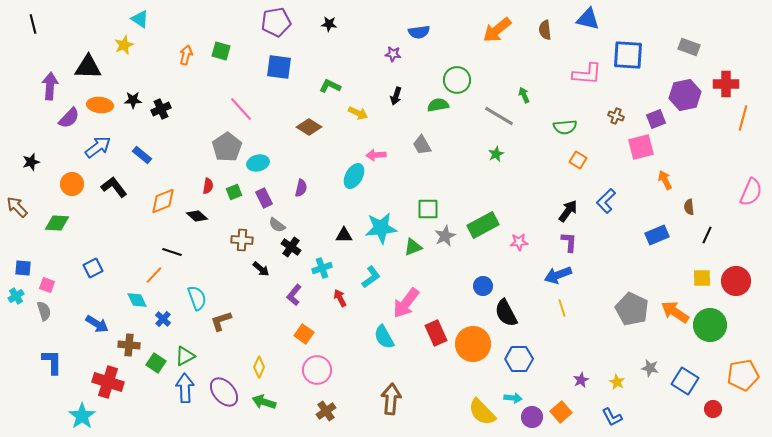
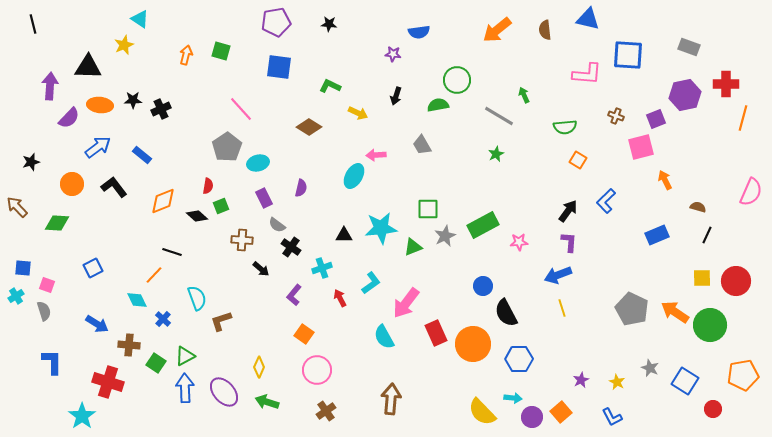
green square at (234, 192): moved 13 px left, 14 px down
brown semicircle at (689, 207): moved 9 px right; rotated 112 degrees clockwise
cyan L-shape at (371, 277): moved 6 px down
gray star at (650, 368): rotated 12 degrees clockwise
green arrow at (264, 402): moved 3 px right
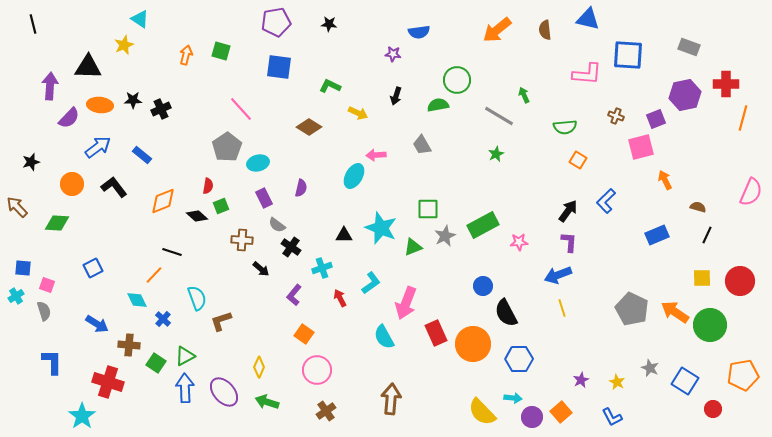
cyan star at (381, 228): rotated 28 degrees clockwise
red circle at (736, 281): moved 4 px right
pink arrow at (406, 303): rotated 16 degrees counterclockwise
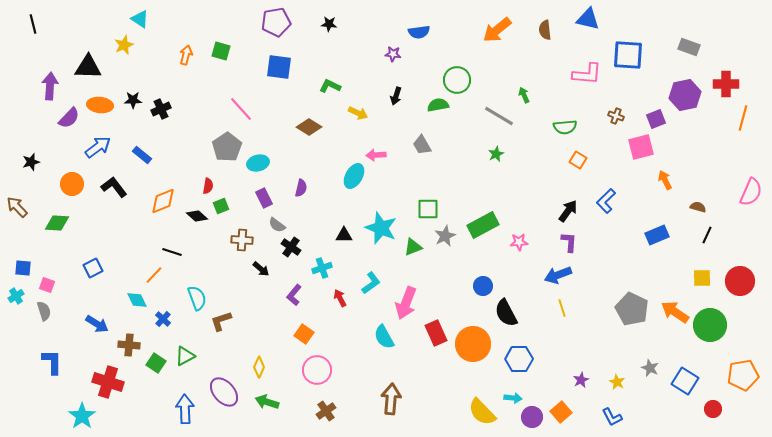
blue arrow at (185, 388): moved 21 px down
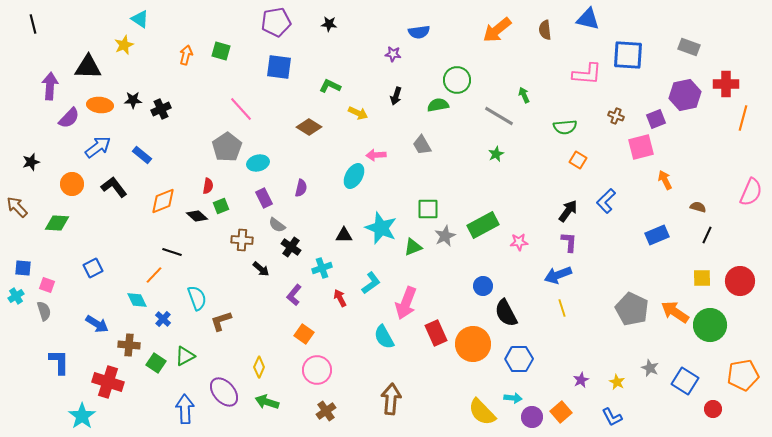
blue L-shape at (52, 362): moved 7 px right
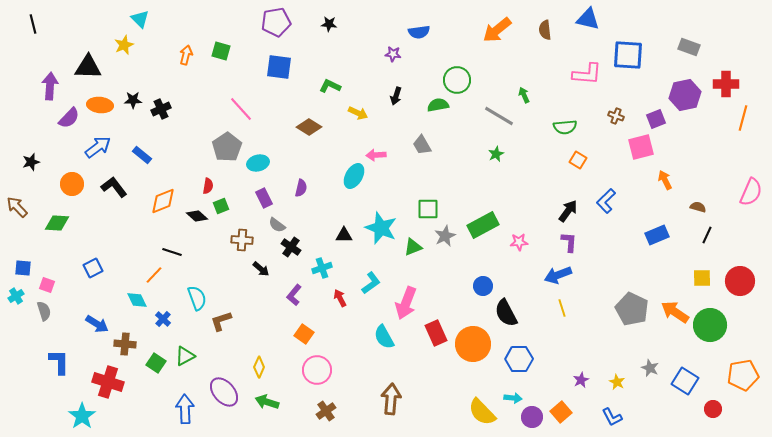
cyan triangle at (140, 19): rotated 12 degrees clockwise
brown cross at (129, 345): moved 4 px left, 1 px up
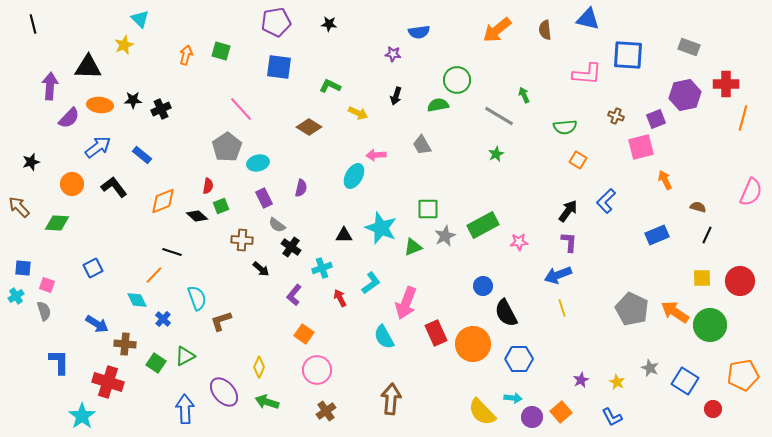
brown arrow at (17, 207): moved 2 px right
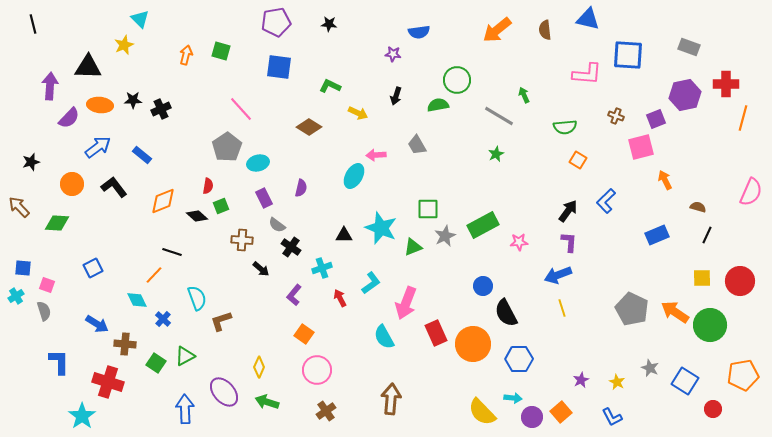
gray trapezoid at (422, 145): moved 5 px left
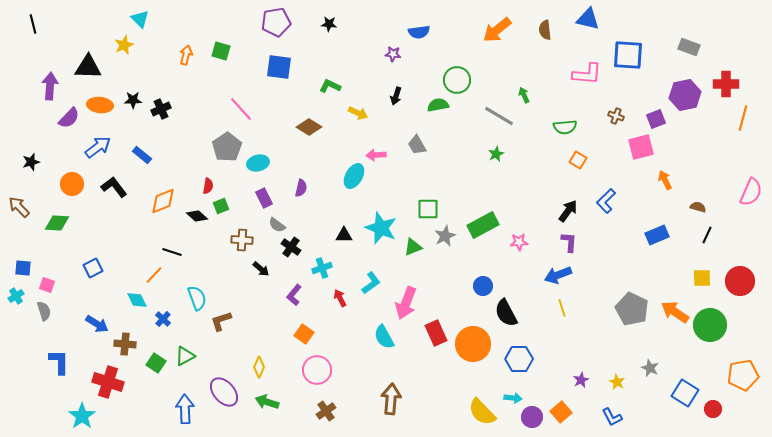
blue square at (685, 381): moved 12 px down
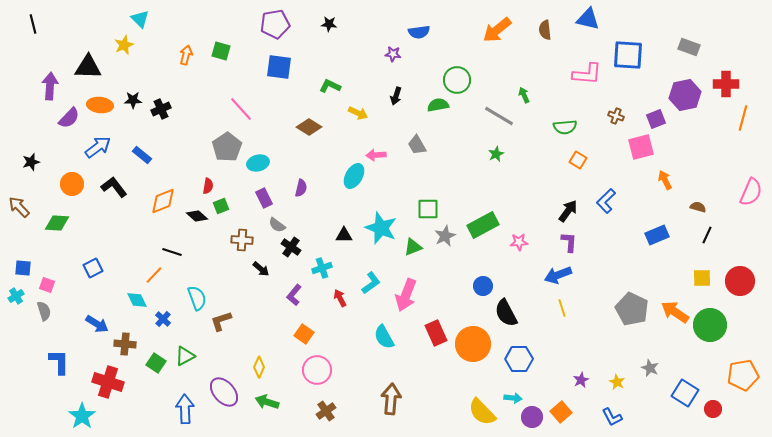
purple pentagon at (276, 22): moved 1 px left, 2 px down
pink arrow at (406, 303): moved 8 px up
